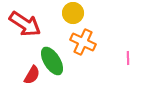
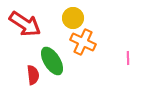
yellow circle: moved 5 px down
red semicircle: moved 1 px right; rotated 36 degrees counterclockwise
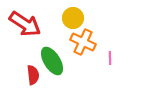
pink line: moved 18 px left
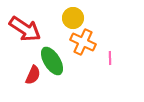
red arrow: moved 5 px down
red semicircle: rotated 30 degrees clockwise
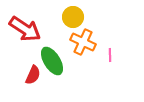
yellow circle: moved 1 px up
pink line: moved 3 px up
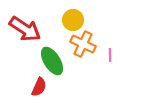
yellow circle: moved 3 px down
orange cross: moved 2 px down
red semicircle: moved 6 px right, 12 px down
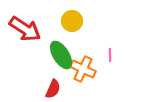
yellow circle: moved 1 px left, 1 px down
orange cross: moved 25 px down
green ellipse: moved 9 px right, 6 px up
red semicircle: moved 14 px right, 2 px down
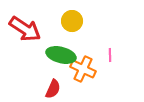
green ellipse: rotated 44 degrees counterclockwise
